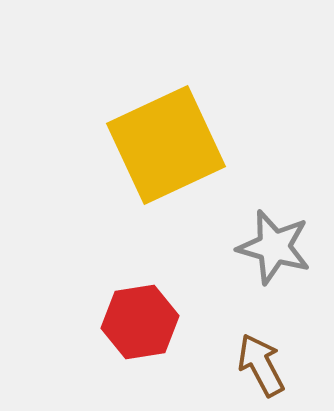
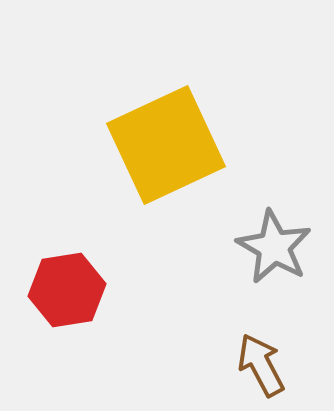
gray star: rotated 14 degrees clockwise
red hexagon: moved 73 px left, 32 px up
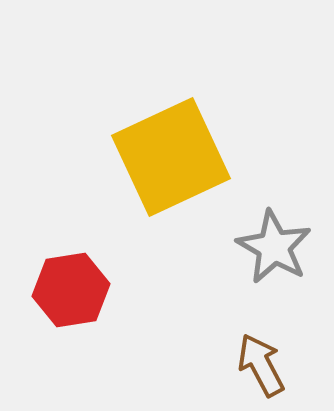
yellow square: moved 5 px right, 12 px down
red hexagon: moved 4 px right
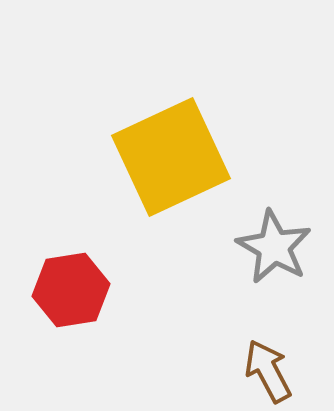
brown arrow: moved 7 px right, 6 px down
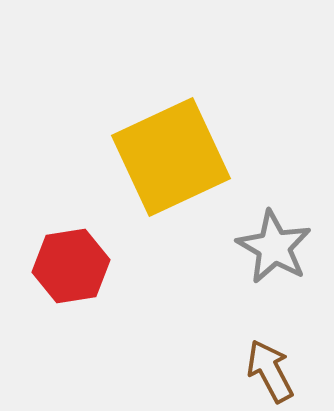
red hexagon: moved 24 px up
brown arrow: moved 2 px right
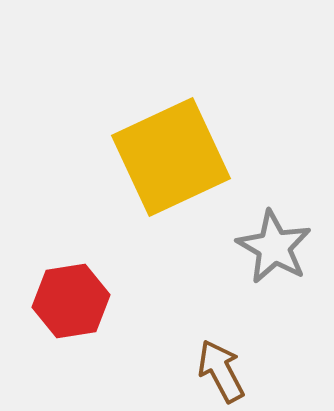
red hexagon: moved 35 px down
brown arrow: moved 49 px left
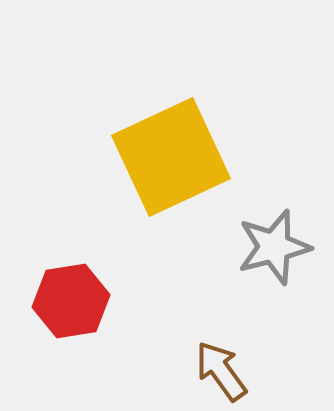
gray star: rotated 28 degrees clockwise
brown arrow: rotated 8 degrees counterclockwise
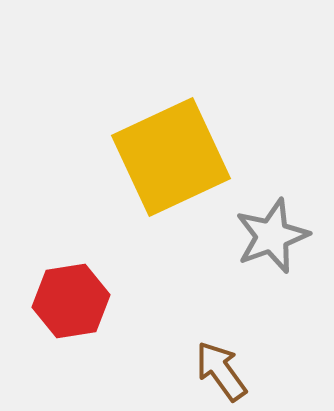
gray star: moved 2 px left, 11 px up; rotated 6 degrees counterclockwise
